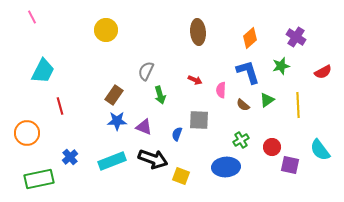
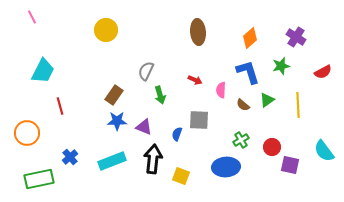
cyan semicircle: moved 4 px right, 1 px down
black arrow: rotated 104 degrees counterclockwise
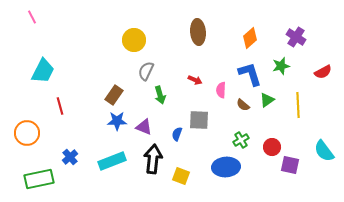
yellow circle: moved 28 px right, 10 px down
blue L-shape: moved 2 px right, 2 px down
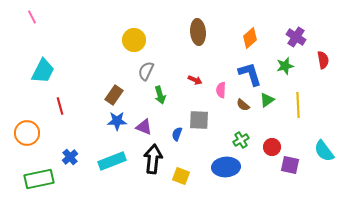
green star: moved 4 px right
red semicircle: moved 12 px up; rotated 72 degrees counterclockwise
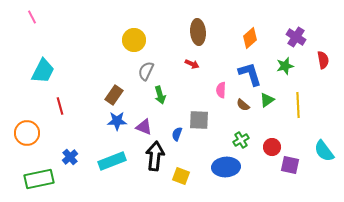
red arrow: moved 3 px left, 16 px up
black arrow: moved 2 px right, 3 px up
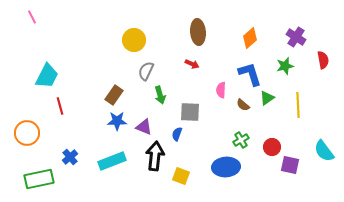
cyan trapezoid: moved 4 px right, 5 px down
green triangle: moved 2 px up
gray square: moved 9 px left, 8 px up
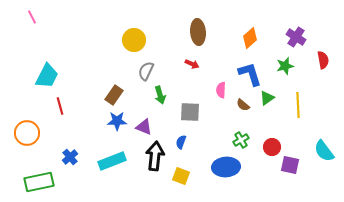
blue semicircle: moved 4 px right, 8 px down
green rectangle: moved 3 px down
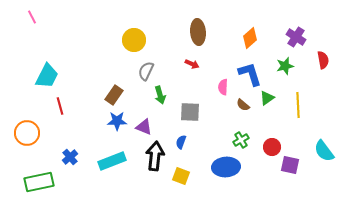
pink semicircle: moved 2 px right, 3 px up
